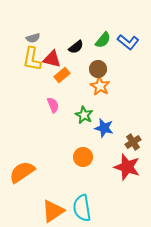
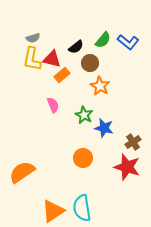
brown circle: moved 8 px left, 6 px up
orange circle: moved 1 px down
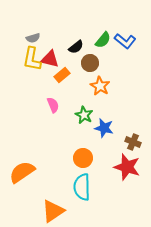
blue L-shape: moved 3 px left, 1 px up
red triangle: moved 2 px left
brown cross: rotated 35 degrees counterclockwise
cyan semicircle: moved 21 px up; rotated 8 degrees clockwise
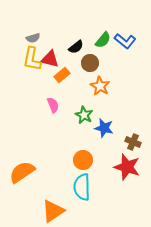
orange circle: moved 2 px down
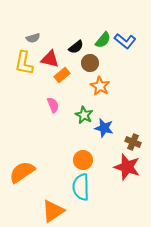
yellow L-shape: moved 8 px left, 4 px down
cyan semicircle: moved 1 px left
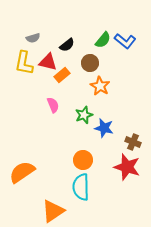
black semicircle: moved 9 px left, 2 px up
red triangle: moved 2 px left, 3 px down
green star: rotated 24 degrees clockwise
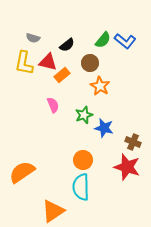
gray semicircle: rotated 32 degrees clockwise
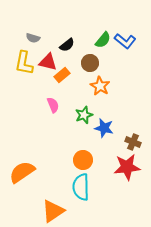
red star: rotated 24 degrees counterclockwise
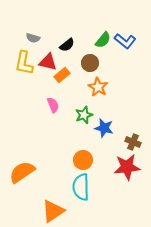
orange star: moved 2 px left, 1 px down
